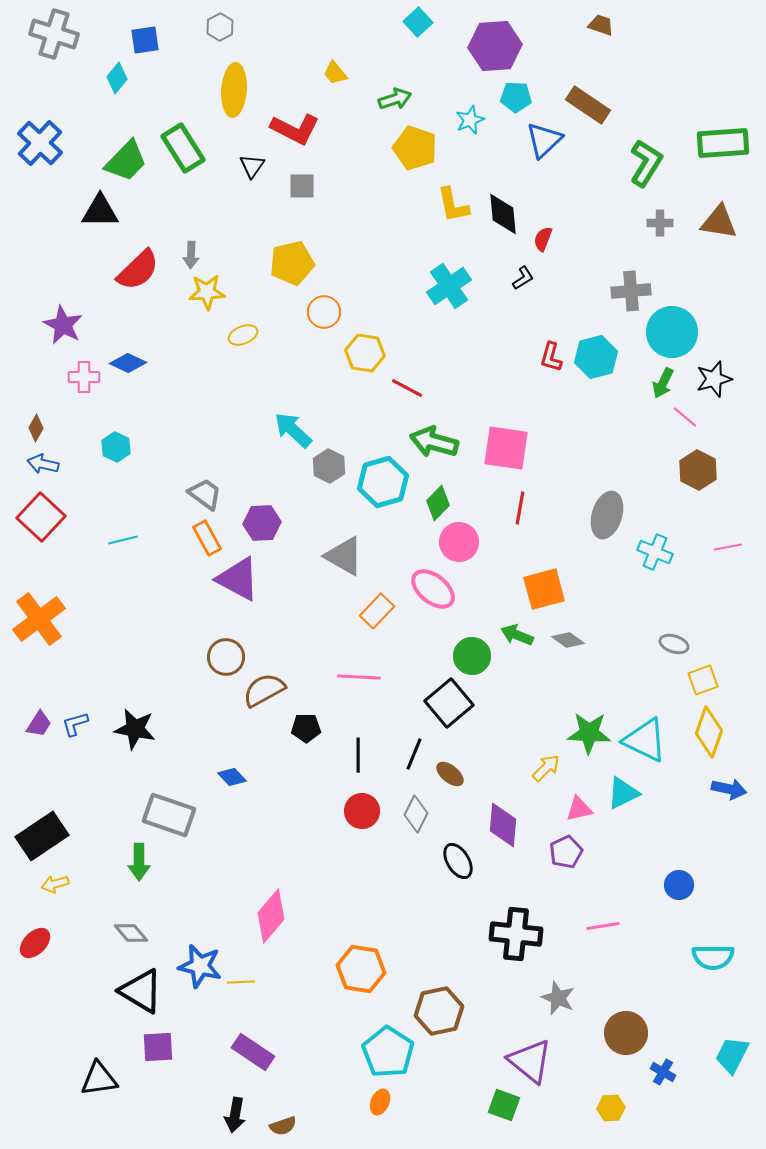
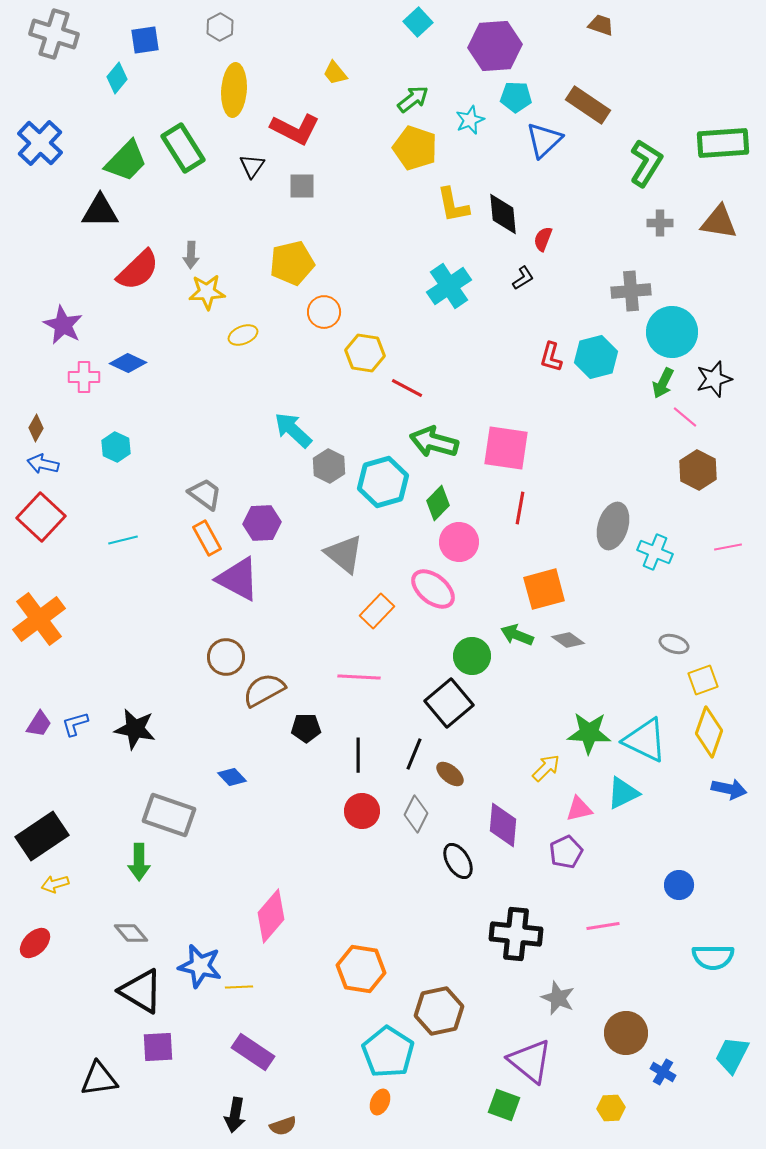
green arrow at (395, 99): moved 18 px right; rotated 20 degrees counterclockwise
gray ellipse at (607, 515): moved 6 px right, 11 px down
gray triangle at (344, 556): moved 2 px up; rotated 9 degrees clockwise
yellow line at (241, 982): moved 2 px left, 5 px down
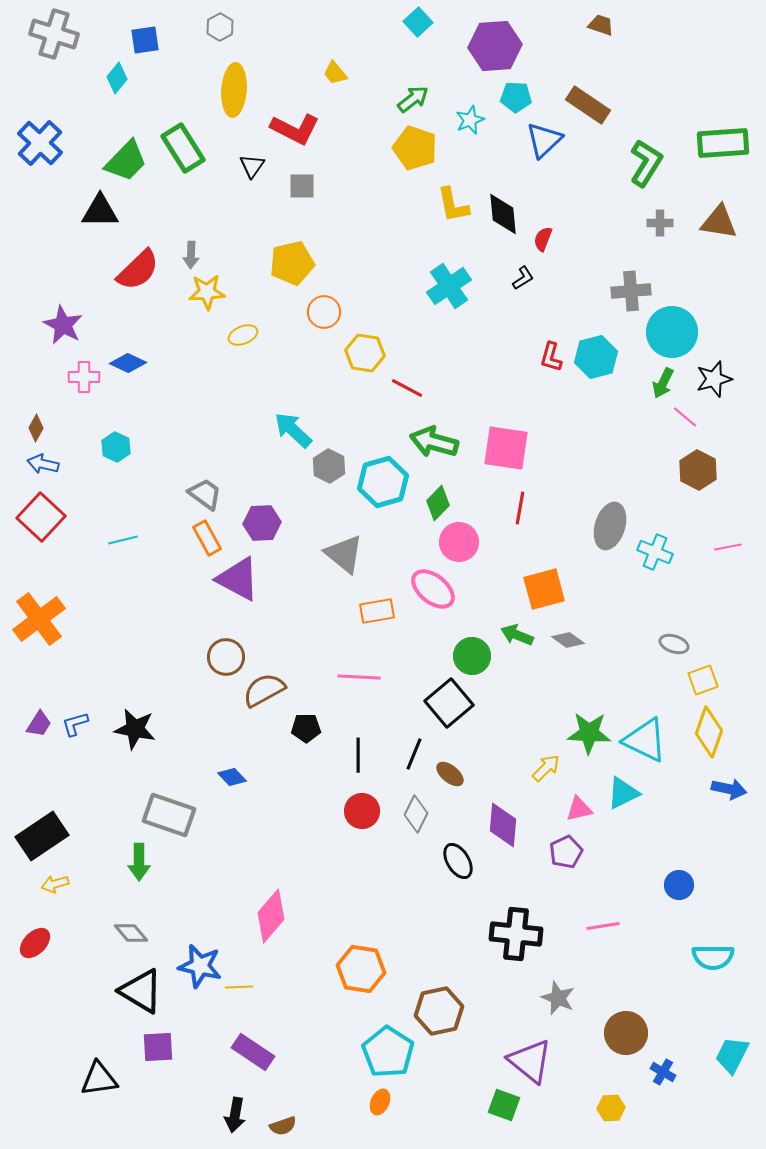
gray ellipse at (613, 526): moved 3 px left
orange rectangle at (377, 611): rotated 36 degrees clockwise
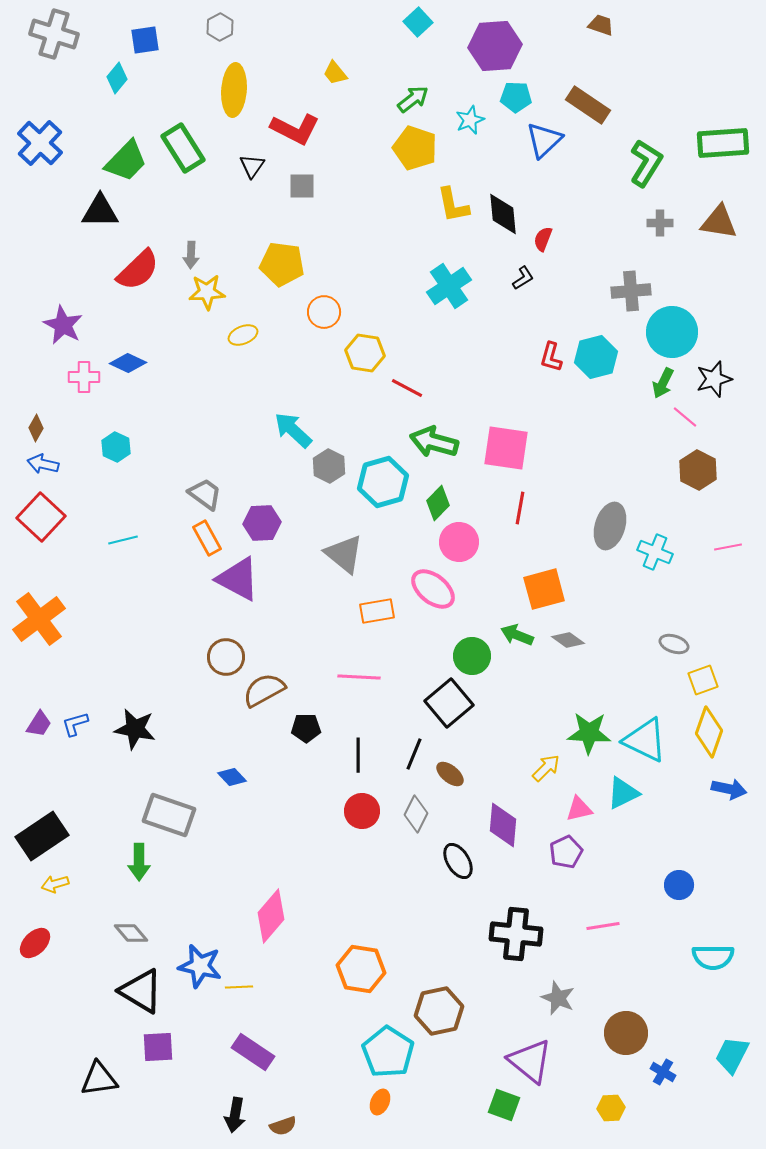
yellow pentagon at (292, 263): moved 10 px left, 1 px down; rotated 21 degrees clockwise
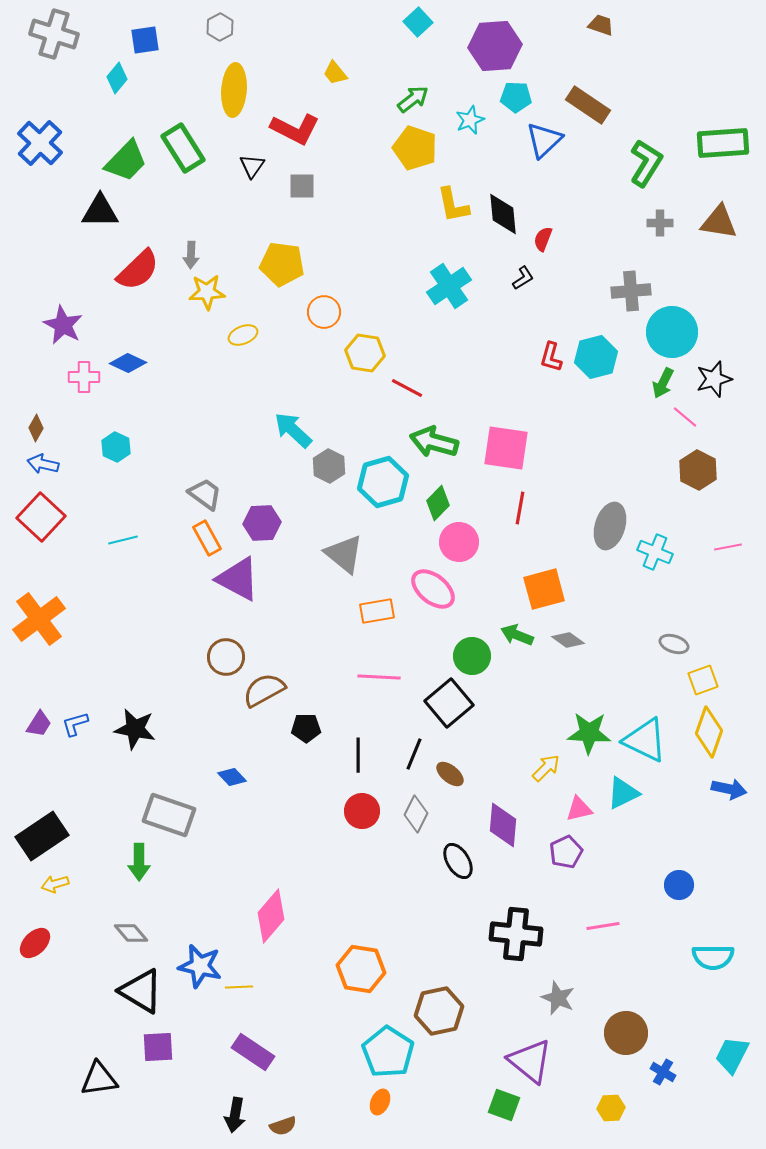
pink line at (359, 677): moved 20 px right
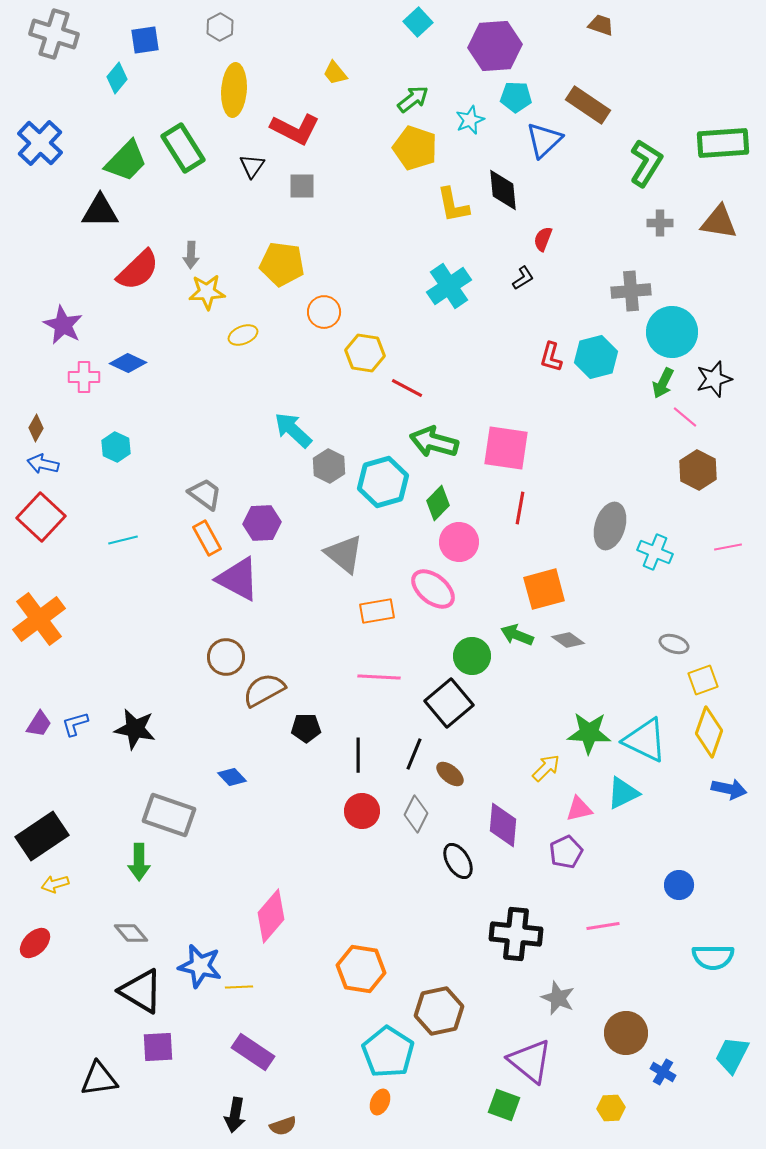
black diamond at (503, 214): moved 24 px up
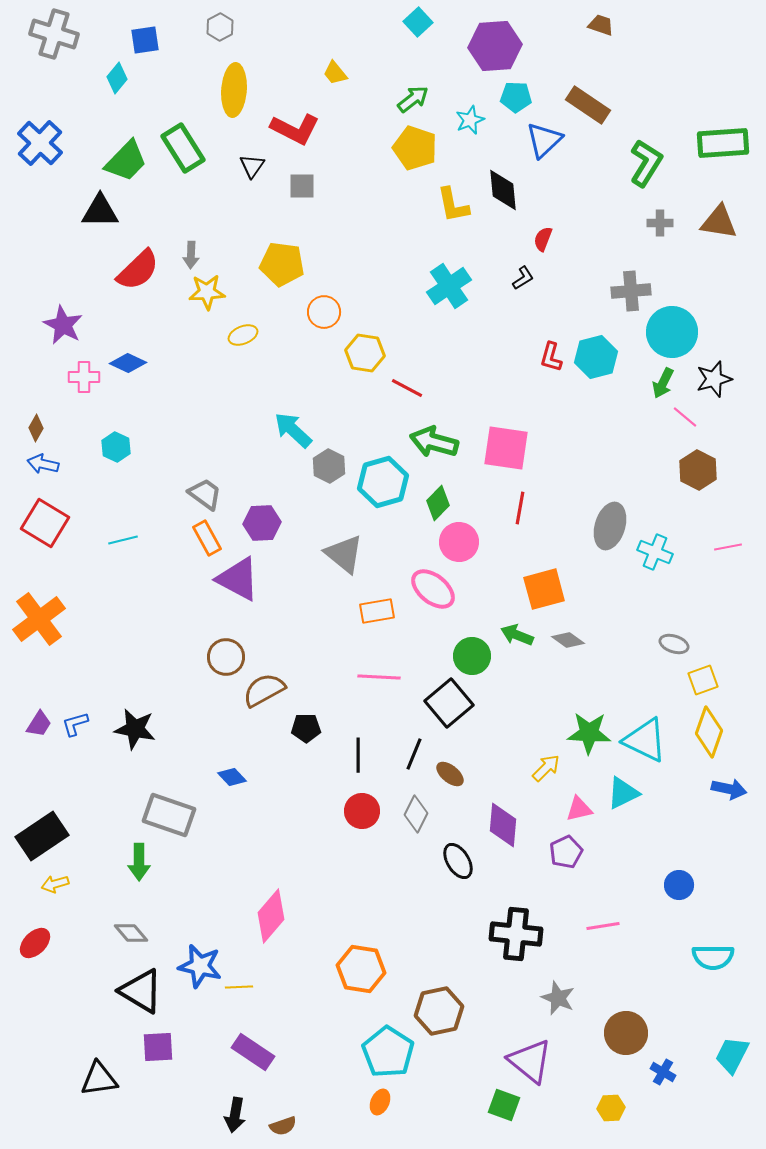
red square at (41, 517): moved 4 px right, 6 px down; rotated 12 degrees counterclockwise
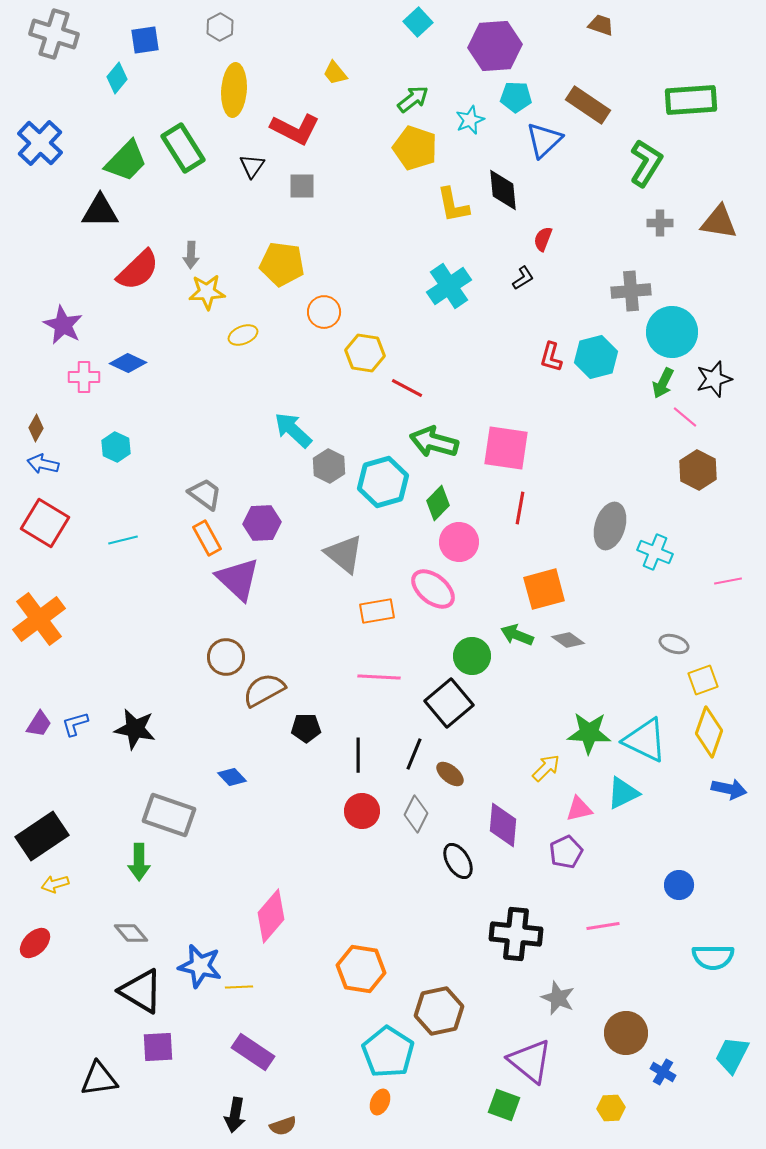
green rectangle at (723, 143): moved 32 px left, 43 px up
pink line at (728, 547): moved 34 px down
purple triangle at (238, 579): rotated 15 degrees clockwise
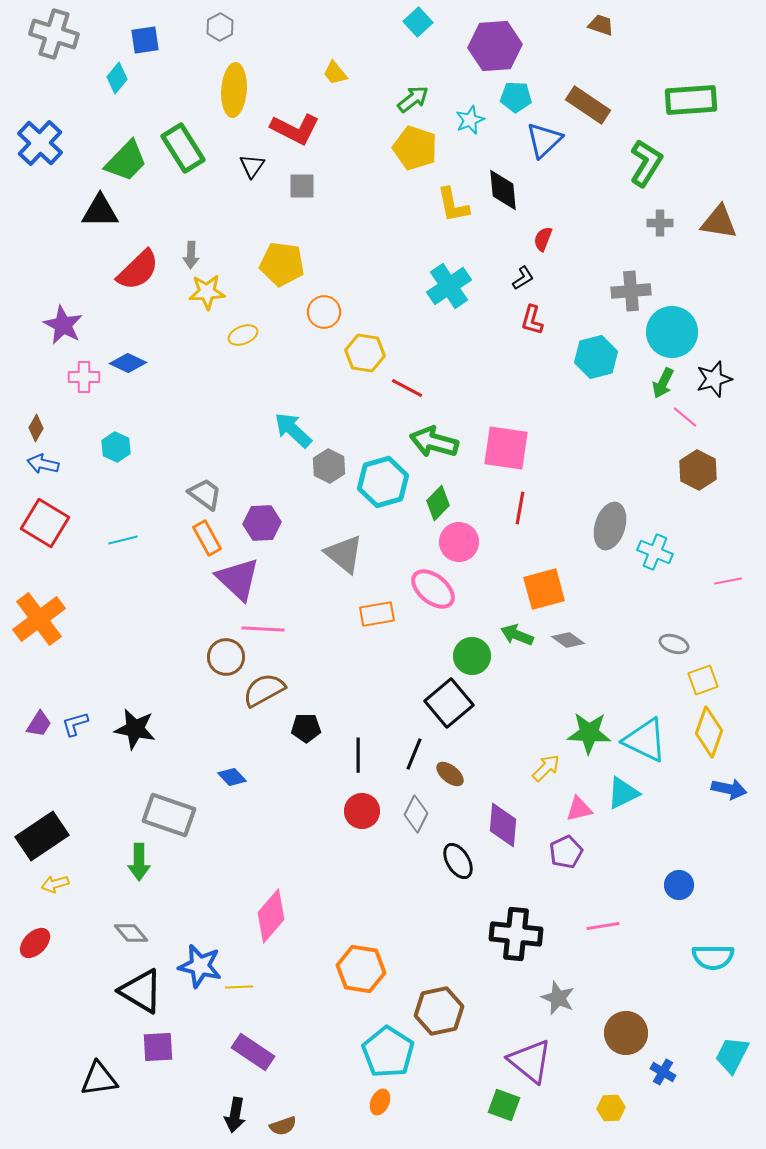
red L-shape at (551, 357): moved 19 px left, 37 px up
orange rectangle at (377, 611): moved 3 px down
pink line at (379, 677): moved 116 px left, 48 px up
